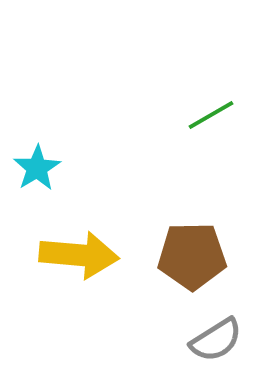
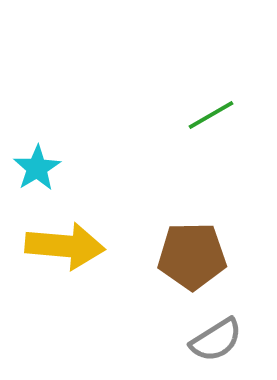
yellow arrow: moved 14 px left, 9 px up
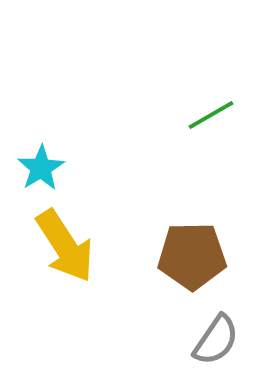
cyan star: moved 4 px right
yellow arrow: rotated 52 degrees clockwise
gray semicircle: rotated 24 degrees counterclockwise
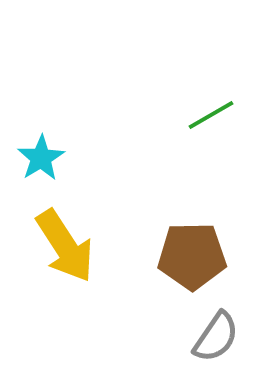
cyan star: moved 10 px up
gray semicircle: moved 3 px up
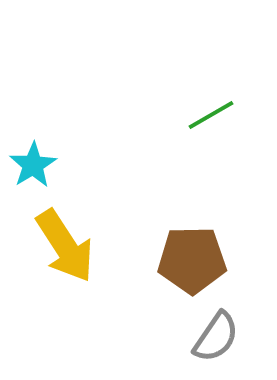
cyan star: moved 8 px left, 7 px down
brown pentagon: moved 4 px down
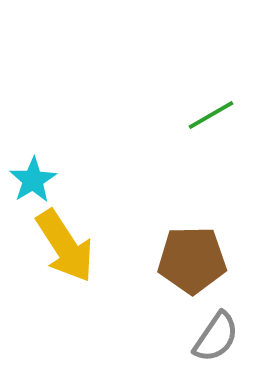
cyan star: moved 15 px down
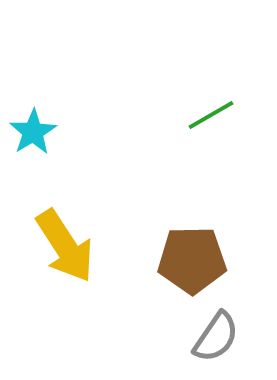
cyan star: moved 48 px up
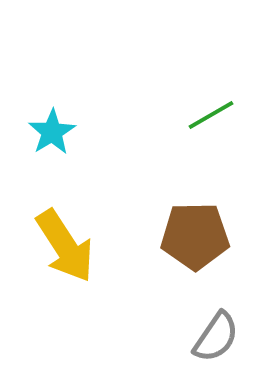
cyan star: moved 19 px right
brown pentagon: moved 3 px right, 24 px up
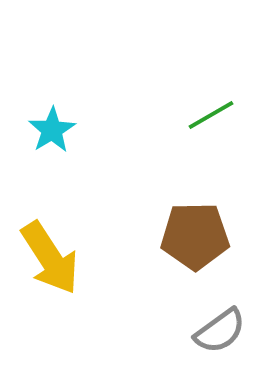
cyan star: moved 2 px up
yellow arrow: moved 15 px left, 12 px down
gray semicircle: moved 4 px right, 6 px up; rotated 20 degrees clockwise
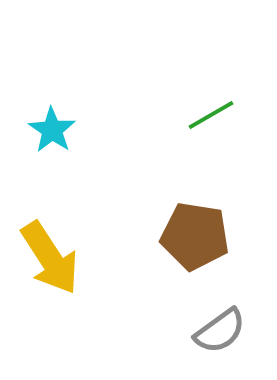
cyan star: rotated 6 degrees counterclockwise
brown pentagon: rotated 10 degrees clockwise
